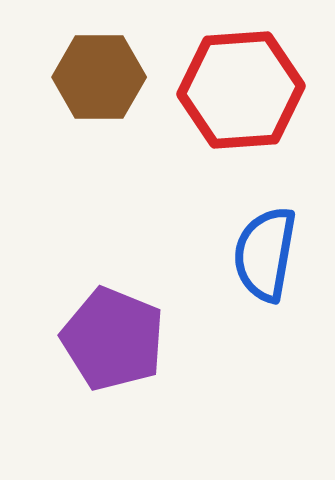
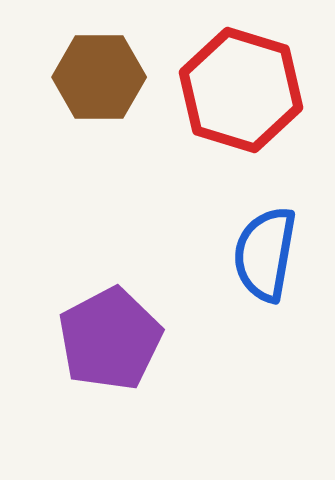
red hexagon: rotated 21 degrees clockwise
purple pentagon: moved 3 px left; rotated 22 degrees clockwise
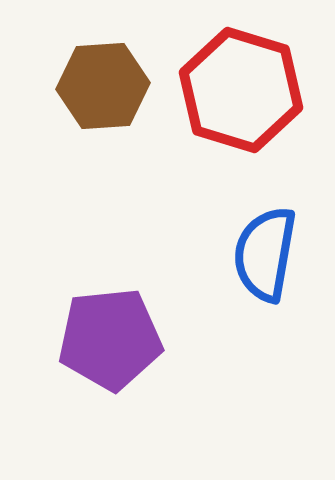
brown hexagon: moved 4 px right, 9 px down; rotated 4 degrees counterclockwise
purple pentagon: rotated 22 degrees clockwise
